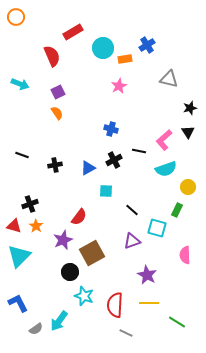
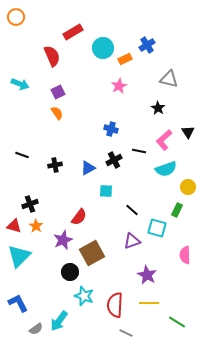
orange rectangle at (125, 59): rotated 16 degrees counterclockwise
black star at (190, 108): moved 32 px left; rotated 24 degrees counterclockwise
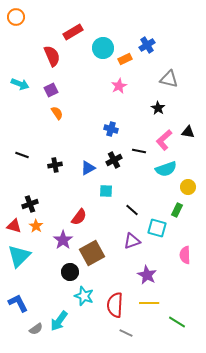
purple square at (58, 92): moved 7 px left, 2 px up
black triangle at (188, 132): rotated 48 degrees counterclockwise
purple star at (63, 240): rotated 12 degrees counterclockwise
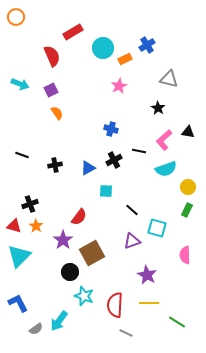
green rectangle at (177, 210): moved 10 px right
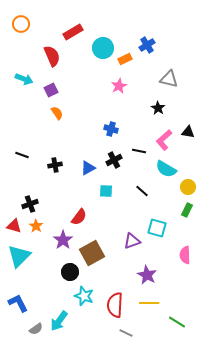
orange circle at (16, 17): moved 5 px right, 7 px down
cyan arrow at (20, 84): moved 4 px right, 5 px up
cyan semicircle at (166, 169): rotated 50 degrees clockwise
black line at (132, 210): moved 10 px right, 19 px up
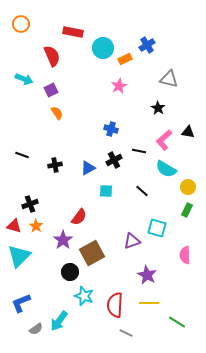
red rectangle at (73, 32): rotated 42 degrees clockwise
blue L-shape at (18, 303): moved 3 px right; rotated 85 degrees counterclockwise
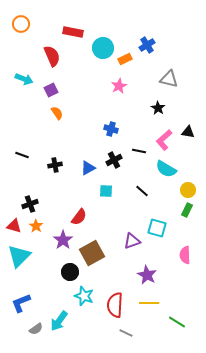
yellow circle at (188, 187): moved 3 px down
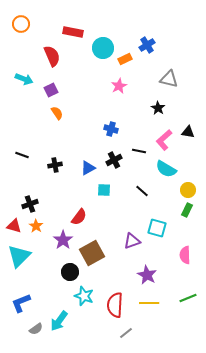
cyan square at (106, 191): moved 2 px left, 1 px up
green line at (177, 322): moved 11 px right, 24 px up; rotated 54 degrees counterclockwise
gray line at (126, 333): rotated 64 degrees counterclockwise
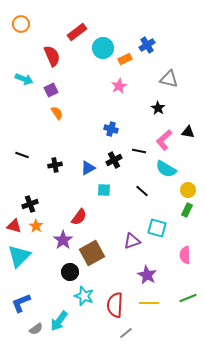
red rectangle at (73, 32): moved 4 px right; rotated 48 degrees counterclockwise
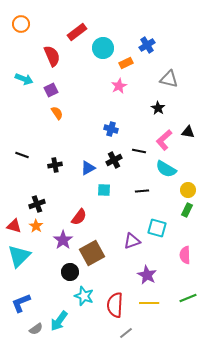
orange rectangle at (125, 59): moved 1 px right, 4 px down
black line at (142, 191): rotated 48 degrees counterclockwise
black cross at (30, 204): moved 7 px right
